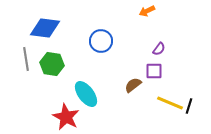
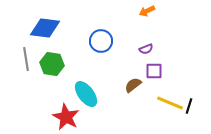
purple semicircle: moved 13 px left; rotated 32 degrees clockwise
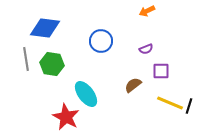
purple square: moved 7 px right
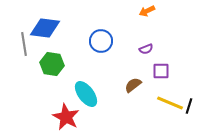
gray line: moved 2 px left, 15 px up
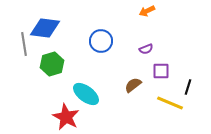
green hexagon: rotated 25 degrees counterclockwise
cyan ellipse: rotated 16 degrees counterclockwise
black line: moved 1 px left, 19 px up
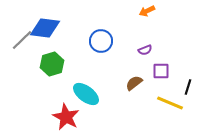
gray line: moved 2 px left, 4 px up; rotated 55 degrees clockwise
purple semicircle: moved 1 px left, 1 px down
brown semicircle: moved 1 px right, 2 px up
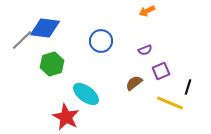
purple square: rotated 24 degrees counterclockwise
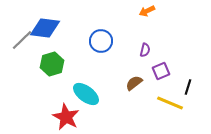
purple semicircle: rotated 56 degrees counterclockwise
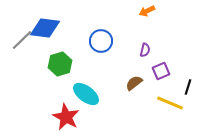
green hexagon: moved 8 px right
